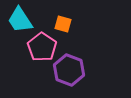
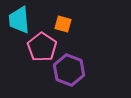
cyan trapezoid: moved 1 px left; rotated 28 degrees clockwise
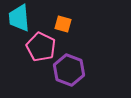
cyan trapezoid: moved 2 px up
pink pentagon: moved 1 px left; rotated 8 degrees counterclockwise
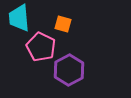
purple hexagon: rotated 12 degrees clockwise
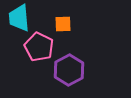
orange square: rotated 18 degrees counterclockwise
pink pentagon: moved 2 px left
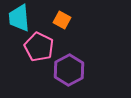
orange square: moved 1 px left, 4 px up; rotated 30 degrees clockwise
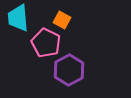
cyan trapezoid: moved 1 px left
pink pentagon: moved 7 px right, 4 px up
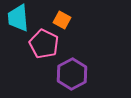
pink pentagon: moved 2 px left, 1 px down
purple hexagon: moved 3 px right, 4 px down
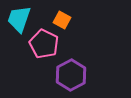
cyan trapezoid: moved 1 px right, 1 px down; rotated 24 degrees clockwise
purple hexagon: moved 1 px left, 1 px down
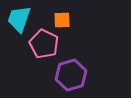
orange square: rotated 30 degrees counterclockwise
purple hexagon: rotated 12 degrees clockwise
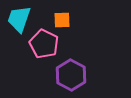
purple hexagon: rotated 16 degrees counterclockwise
